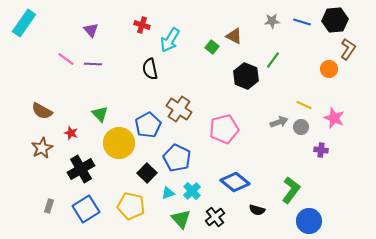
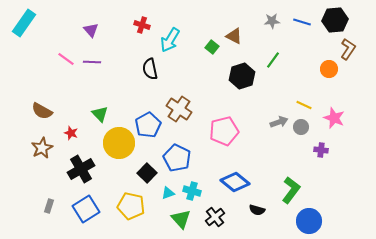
purple line at (93, 64): moved 1 px left, 2 px up
black hexagon at (246, 76): moved 4 px left; rotated 20 degrees clockwise
pink pentagon at (224, 129): moved 2 px down
cyan cross at (192, 191): rotated 30 degrees counterclockwise
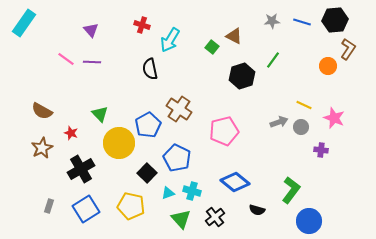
orange circle at (329, 69): moved 1 px left, 3 px up
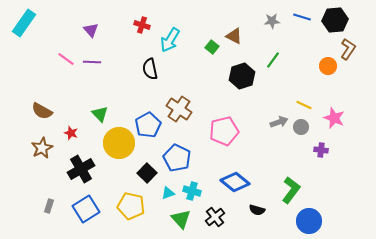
blue line at (302, 22): moved 5 px up
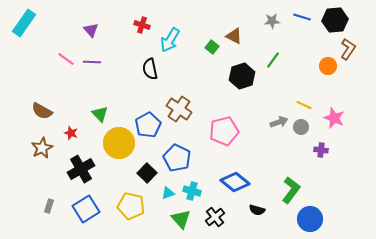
blue circle at (309, 221): moved 1 px right, 2 px up
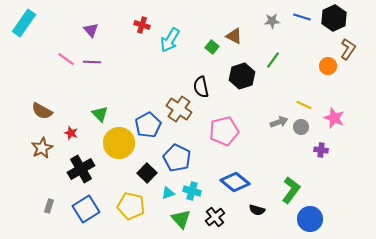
black hexagon at (335, 20): moved 1 px left, 2 px up; rotated 20 degrees counterclockwise
black semicircle at (150, 69): moved 51 px right, 18 px down
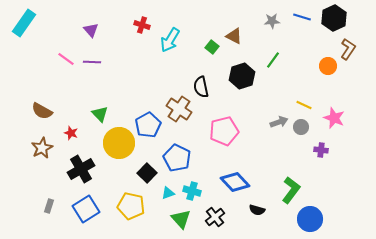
blue diamond at (235, 182): rotated 8 degrees clockwise
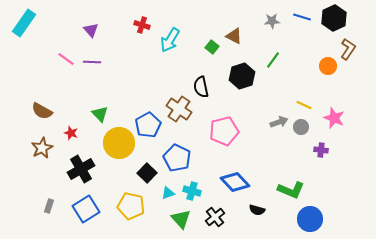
green L-shape at (291, 190): rotated 76 degrees clockwise
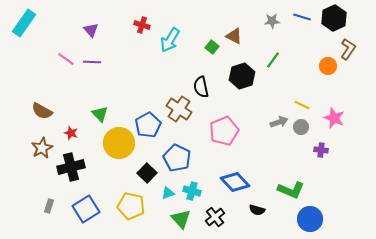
yellow line at (304, 105): moved 2 px left
pink pentagon at (224, 131): rotated 8 degrees counterclockwise
black cross at (81, 169): moved 10 px left, 2 px up; rotated 16 degrees clockwise
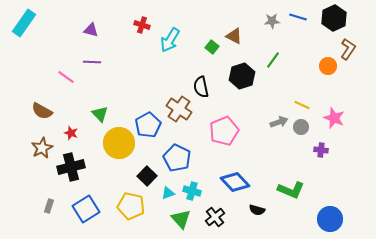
blue line at (302, 17): moved 4 px left
purple triangle at (91, 30): rotated 35 degrees counterclockwise
pink line at (66, 59): moved 18 px down
black square at (147, 173): moved 3 px down
blue circle at (310, 219): moved 20 px right
